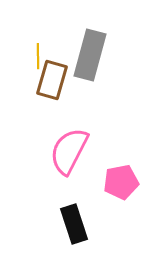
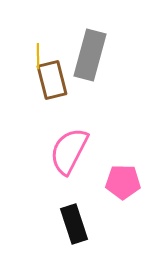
brown rectangle: rotated 30 degrees counterclockwise
pink pentagon: moved 2 px right; rotated 12 degrees clockwise
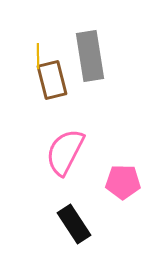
gray rectangle: moved 1 px down; rotated 24 degrees counterclockwise
pink semicircle: moved 4 px left, 1 px down
black rectangle: rotated 15 degrees counterclockwise
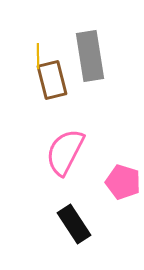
pink pentagon: rotated 16 degrees clockwise
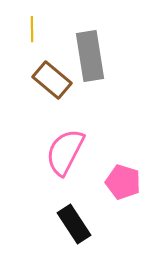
yellow line: moved 6 px left, 27 px up
brown rectangle: rotated 36 degrees counterclockwise
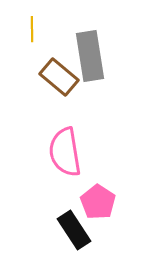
brown rectangle: moved 7 px right, 3 px up
pink semicircle: rotated 36 degrees counterclockwise
pink pentagon: moved 25 px left, 20 px down; rotated 16 degrees clockwise
black rectangle: moved 6 px down
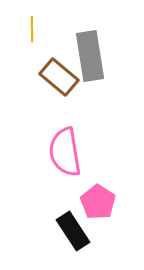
black rectangle: moved 1 px left, 1 px down
